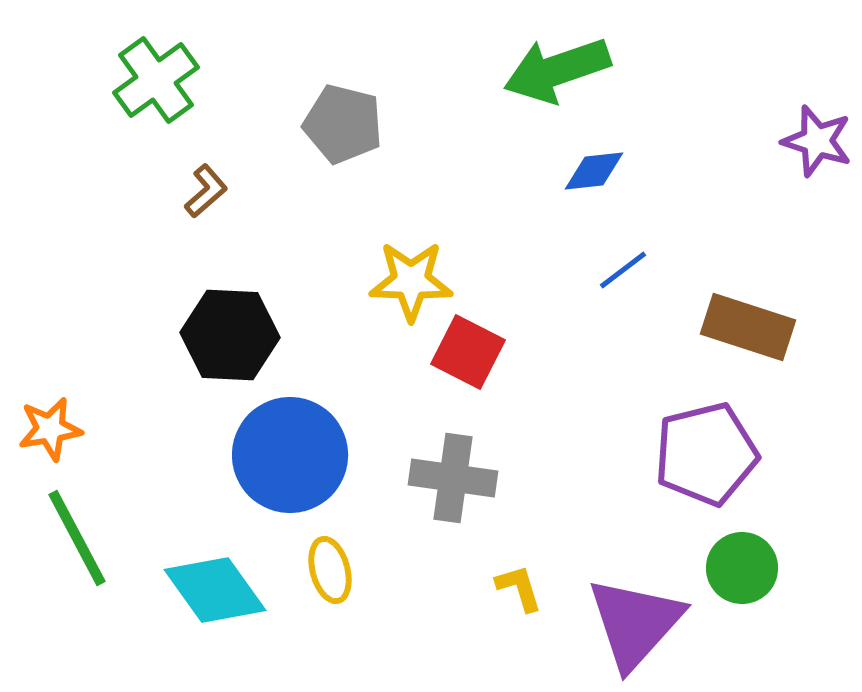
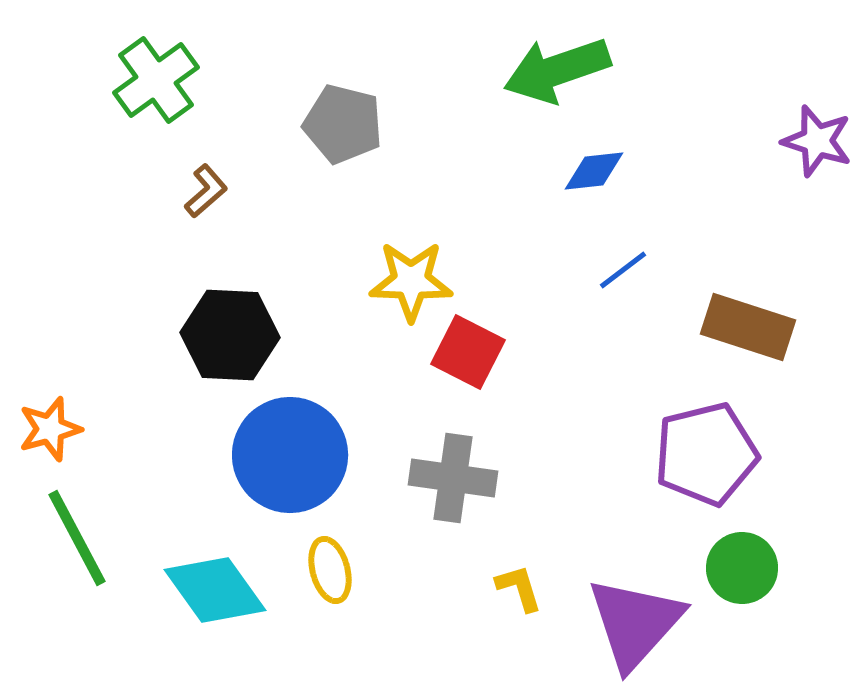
orange star: rotated 6 degrees counterclockwise
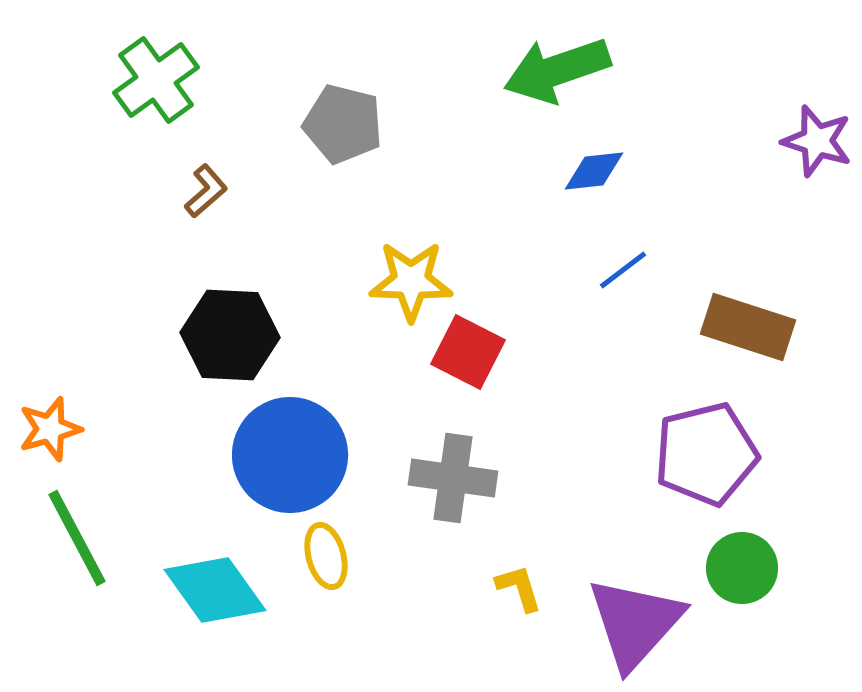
yellow ellipse: moved 4 px left, 14 px up
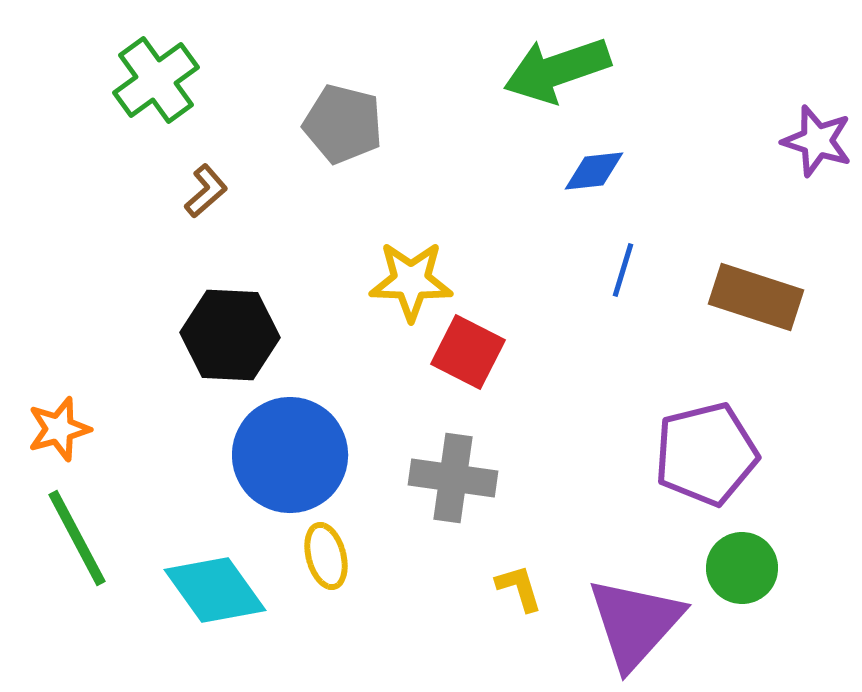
blue line: rotated 36 degrees counterclockwise
brown rectangle: moved 8 px right, 30 px up
orange star: moved 9 px right
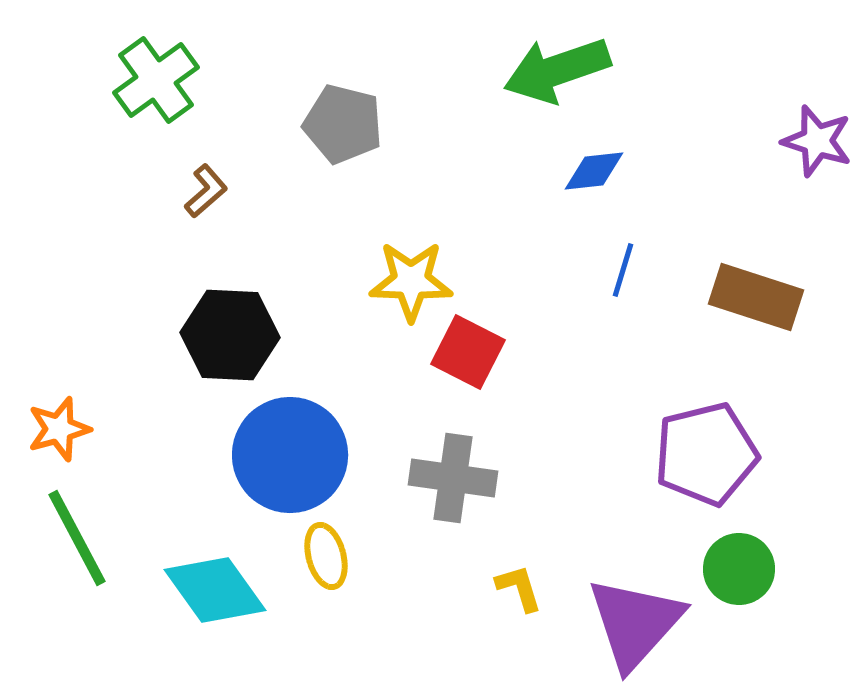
green circle: moved 3 px left, 1 px down
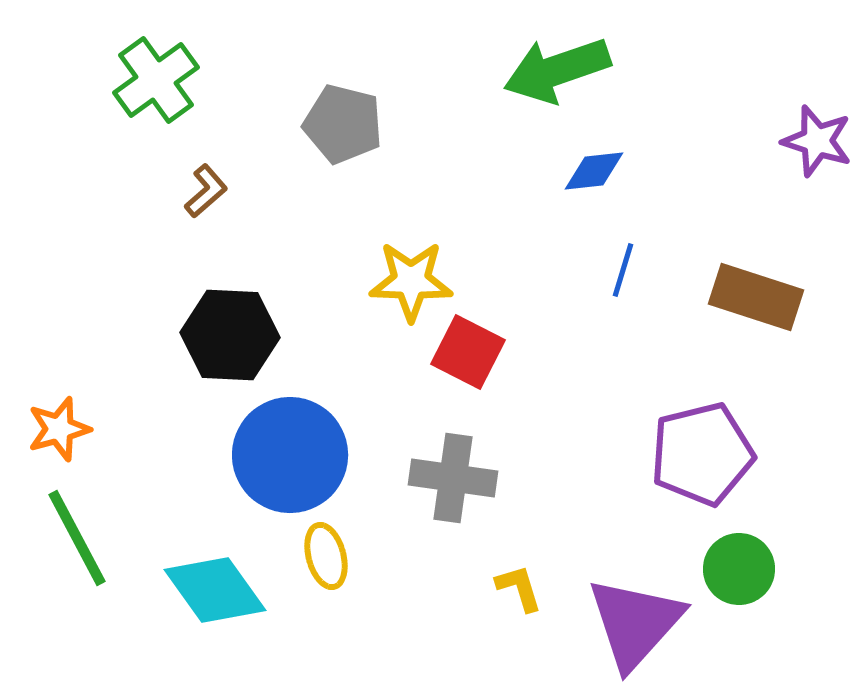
purple pentagon: moved 4 px left
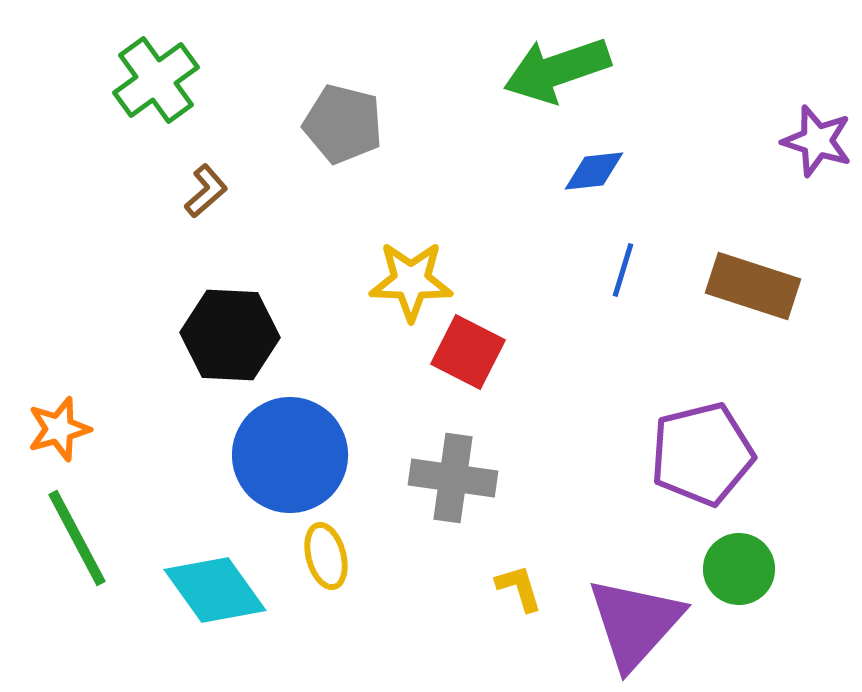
brown rectangle: moved 3 px left, 11 px up
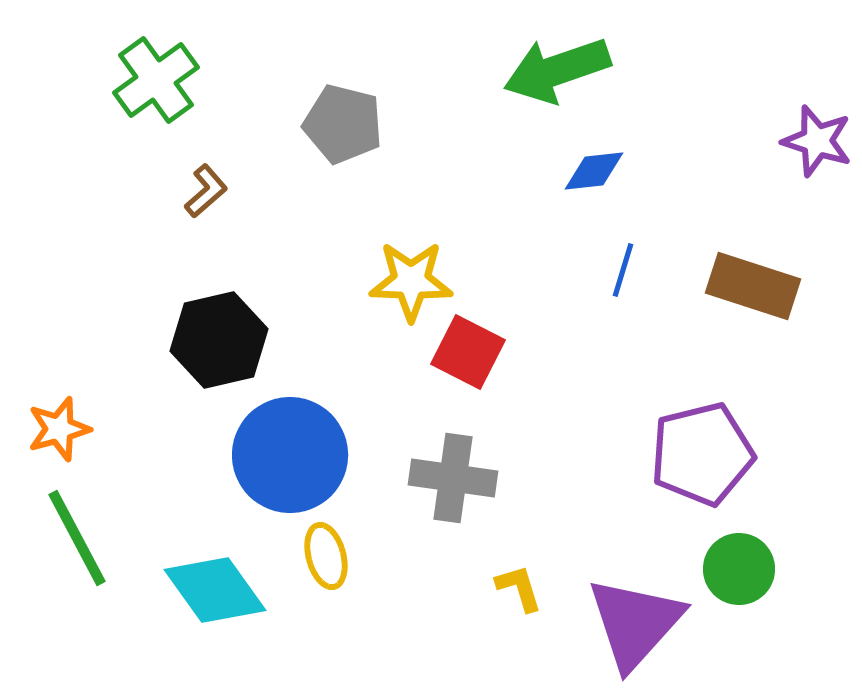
black hexagon: moved 11 px left, 5 px down; rotated 16 degrees counterclockwise
